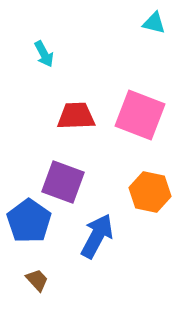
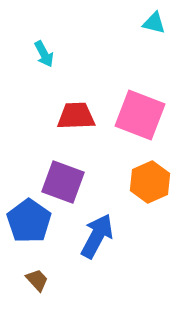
orange hexagon: moved 10 px up; rotated 24 degrees clockwise
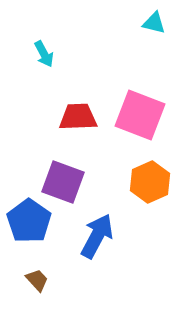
red trapezoid: moved 2 px right, 1 px down
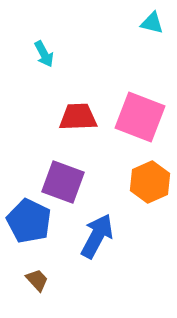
cyan triangle: moved 2 px left
pink square: moved 2 px down
blue pentagon: rotated 9 degrees counterclockwise
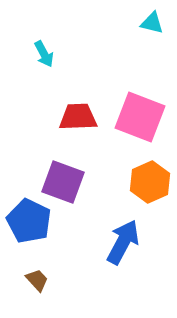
blue arrow: moved 26 px right, 6 px down
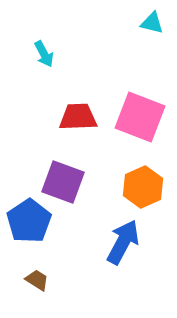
orange hexagon: moved 7 px left, 5 px down
blue pentagon: rotated 12 degrees clockwise
brown trapezoid: rotated 15 degrees counterclockwise
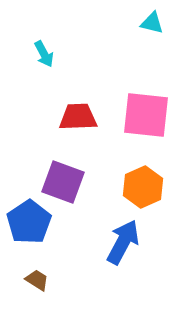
pink square: moved 6 px right, 2 px up; rotated 15 degrees counterclockwise
blue pentagon: moved 1 px down
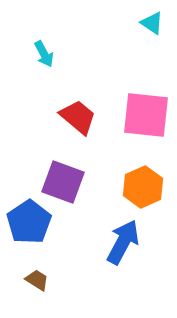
cyan triangle: rotated 20 degrees clockwise
red trapezoid: rotated 42 degrees clockwise
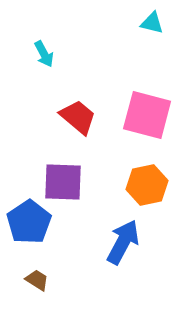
cyan triangle: rotated 20 degrees counterclockwise
pink square: moved 1 px right; rotated 9 degrees clockwise
purple square: rotated 18 degrees counterclockwise
orange hexagon: moved 4 px right, 2 px up; rotated 12 degrees clockwise
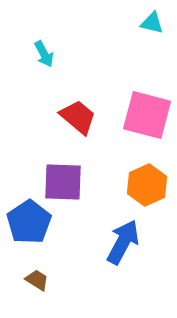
orange hexagon: rotated 12 degrees counterclockwise
